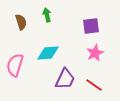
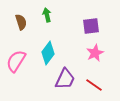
cyan diamond: rotated 50 degrees counterclockwise
pink semicircle: moved 1 px right, 4 px up; rotated 15 degrees clockwise
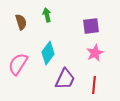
pink semicircle: moved 2 px right, 3 px down
red line: rotated 60 degrees clockwise
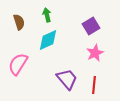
brown semicircle: moved 2 px left
purple square: rotated 24 degrees counterclockwise
cyan diamond: moved 13 px up; rotated 30 degrees clockwise
purple trapezoid: moved 2 px right; rotated 65 degrees counterclockwise
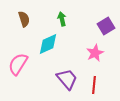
green arrow: moved 15 px right, 4 px down
brown semicircle: moved 5 px right, 3 px up
purple square: moved 15 px right
cyan diamond: moved 4 px down
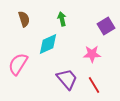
pink star: moved 3 px left, 1 px down; rotated 24 degrees clockwise
red line: rotated 36 degrees counterclockwise
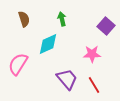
purple square: rotated 18 degrees counterclockwise
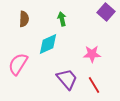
brown semicircle: rotated 21 degrees clockwise
purple square: moved 14 px up
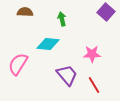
brown semicircle: moved 1 px right, 7 px up; rotated 91 degrees counterclockwise
cyan diamond: rotated 30 degrees clockwise
purple trapezoid: moved 4 px up
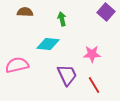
pink semicircle: moved 1 px left, 1 px down; rotated 45 degrees clockwise
purple trapezoid: rotated 15 degrees clockwise
